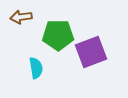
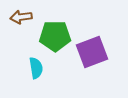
green pentagon: moved 3 px left, 1 px down
purple square: moved 1 px right
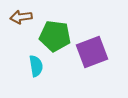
green pentagon: rotated 8 degrees clockwise
cyan semicircle: moved 2 px up
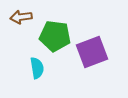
cyan semicircle: moved 1 px right, 2 px down
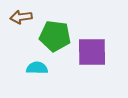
purple square: rotated 20 degrees clockwise
cyan semicircle: rotated 80 degrees counterclockwise
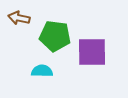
brown arrow: moved 2 px left, 1 px down; rotated 20 degrees clockwise
cyan semicircle: moved 5 px right, 3 px down
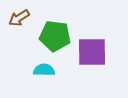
brown arrow: rotated 45 degrees counterclockwise
cyan semicircle: moved 2 px right, 1 px up
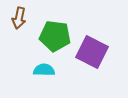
brown arrow: rotated 45 degrees counterclockwise
purple square: rotated 28 degrees clockwise
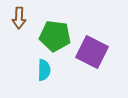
brown arrow: rotated 10 degrees counterclockwise
cyan semicircle: rotated 90 degrees clockwise
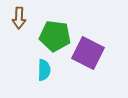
purple square: moved 4 px left, 1 px down
